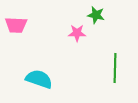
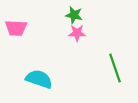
green star: moved 22 px left
pink trapezoid: moved 3 px down
green line: rotated 20 degrees counterclockwise
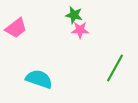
pink trapezoid: rotated 40 degrees counterclockwise
pink star: moved 3 px right, 3 px up
green line: rotated 48 degrees clockwise
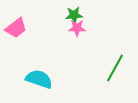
green star: rotated 18 degrees counterclockwise
pink star: moved 3 px left, 2 px up
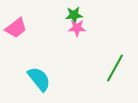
cyan semicircle: rotated 32 degrees clockwise
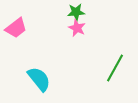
green star: moved 2 px right, 3 px up
pink star: rotated 24 degrees clockwise
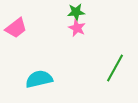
cyan semicircle: rotated 64 degrees counterclockwise
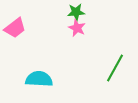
pink trapezoid: moved 1 px left
cyan semicircle: rotated 16 degrees clockwise
